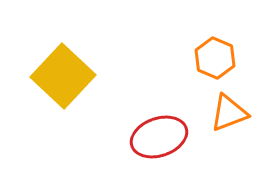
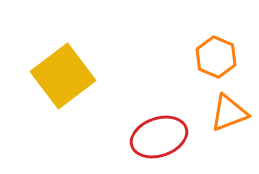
orange hexagon: moved 1 px right, 1 px up
yellow square: rotated 10 degrees clockwise
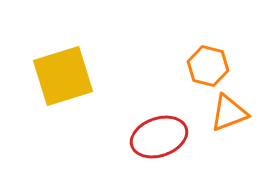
orange hexagon: moved 8 px left, 9 px down; rotated 9 degrees counterclockwise
yellow square: rotated 20 degrees clockwise
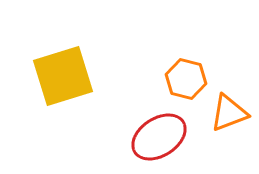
orange hexagon: moved 22 px left, 13 px down
red ellipse: rotated 14 degrees counterclockwise
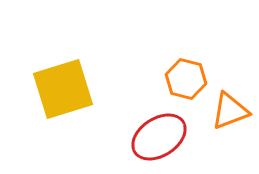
yellow square: moved 13 px down
orange triangle: moved 1 px right, 2 px up
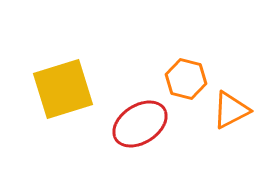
orange triangle: moved 1 px right, 1 px up; rotated 6 degrees counterclockwise
red ellipse: moved 19 px left, 13 px up
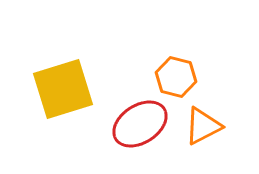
orange hexagon: moved 10 px left, 2 px up
orange triangle: moved 28 px left, 16 px down
